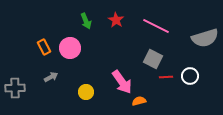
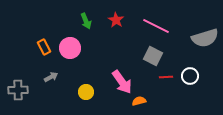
gray square: moved 3 px up
gray cross: moved 3 px right, 2 px down
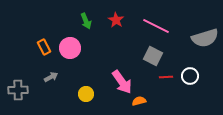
yellow circle: moved 2 px down
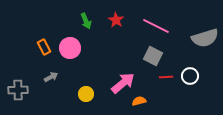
pink arrow: moved 1 px right, 1 px down; rotated 95 degrees counterclockwise
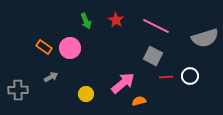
orange rectangle: rotated 28 degrees counterclockwise
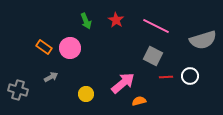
gray semicircle: moved 2 px left, 2 px down
gray cross: rotated 18 degrees clockwise
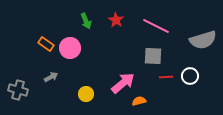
orange rectangle: moved 2 px right, 3 px up
gray square: rotated 24 degrees counterclockwise
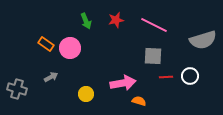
red star: rotated 28 degrees clockwise
pink line: moved 2 px left, 1 px up
pink arrow: rotated 30 degrees clockwise
gray cross: moved 1 px left, 1 px up
orange semicircle: rotated 32 degrees clockwise
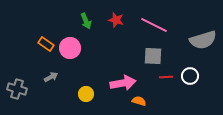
red star: rotated 28 degrees clockwise
